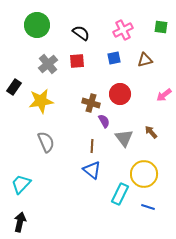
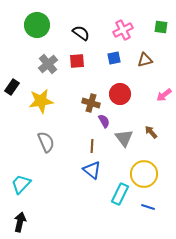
black rectangle: moved 2 px left
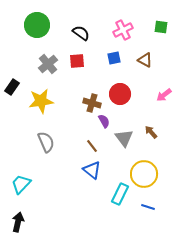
brown triangle: rotated 42 degrees clockwise
brown cross: moved 1 px right
brown line: rotated 40 degrees counterclockwise
black arrow: moved 2 px left
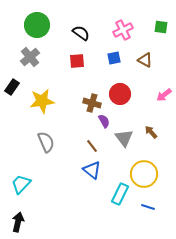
gray cross: moved 18 px left, 7 px up
yellow star: moved 1 px right
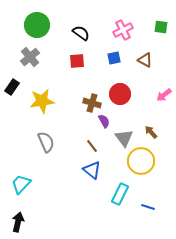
yellow circle: moved 3 px left, 13 px up
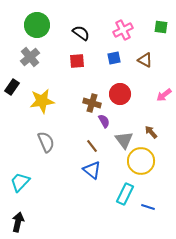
gray triangle: moved 2 px down
cyan trapezoid: moved 1 px left, 2 px up
cyan rectangle: moved 5 px right
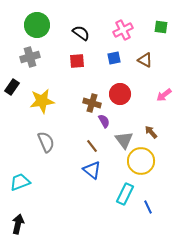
gray cross: rotated 24 degrees clockwise
cyan trapezoid: rotated 25 degrees clockwise
blue line: rotated 48 degrees clockwise
black arrow: moved 2 px down
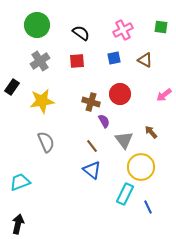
gray cross: moved 10 px right, 4 px down; rotated 18 degrees counterclockwise
brown cross: moved 1 px left, 1 px up
yellow circle: moved 6 px down
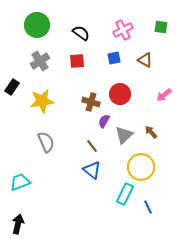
purple semicircle: rotated 120 degrees counterclockwise
gray triangle: moved 5 px up; rotated 24 degrees clockwise
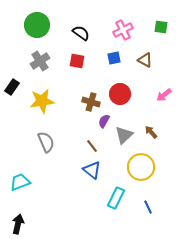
red square: rotated 14 degrees clockwise
cyan rectangle: moved 9 px left, 4 px down
